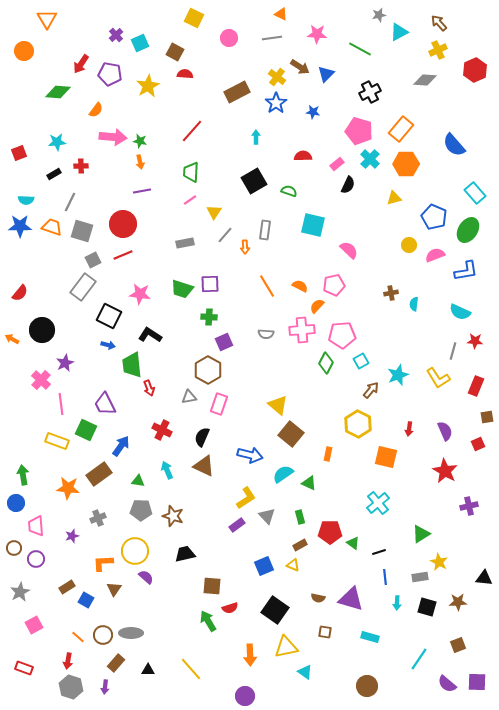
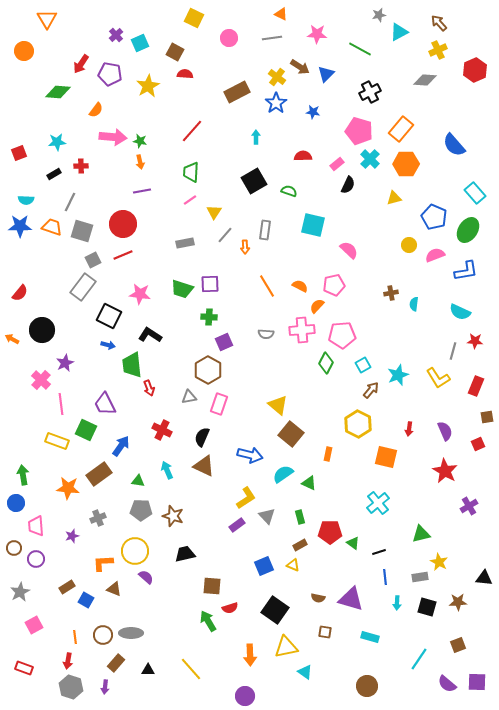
cyan square at (361, 361): moved 2 px right, 4 px down
purple cross at (469, 506): rotated 18 degrees counterclockwise
green triangle at (421, 534): rotated 18 degrees clockwise
brown triangle at (114, 589): rotated 42 degrees counterclockwise
orange line at (78, 637): moved 3 px left; rotated 40 degrees clockwise
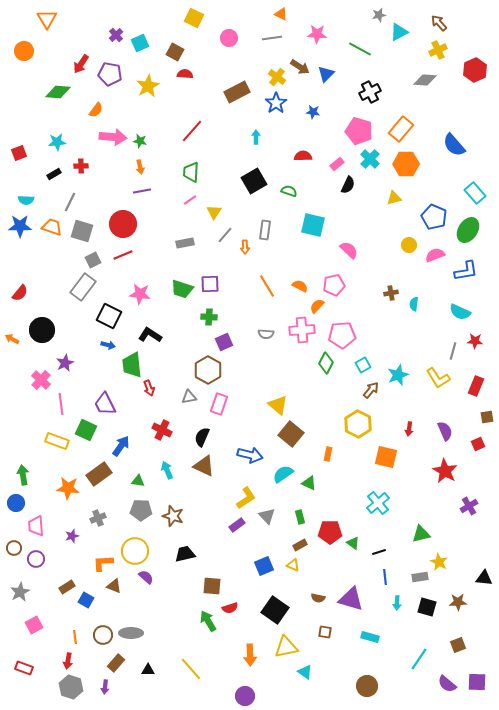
orange arrow at (140, 162): moved 5 px down
brown triangle at (114, 589): moved 3 px up
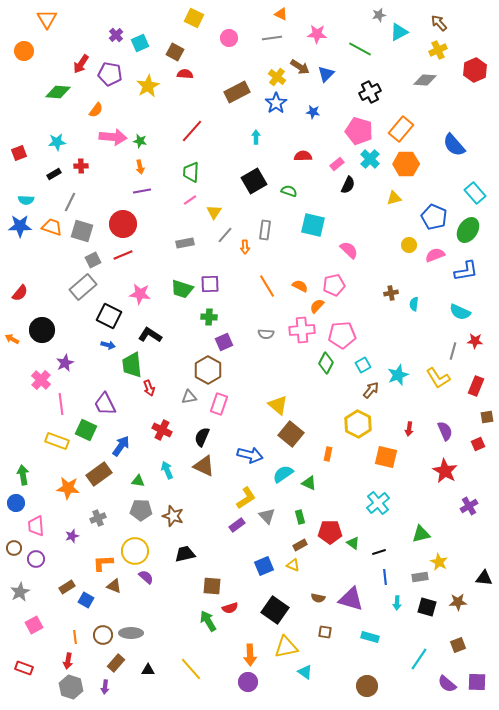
gray rectangle at (83, 287): rotated 12 degrees clockwise
purple circle at (245, 696): moved 3 px right, 14 px up
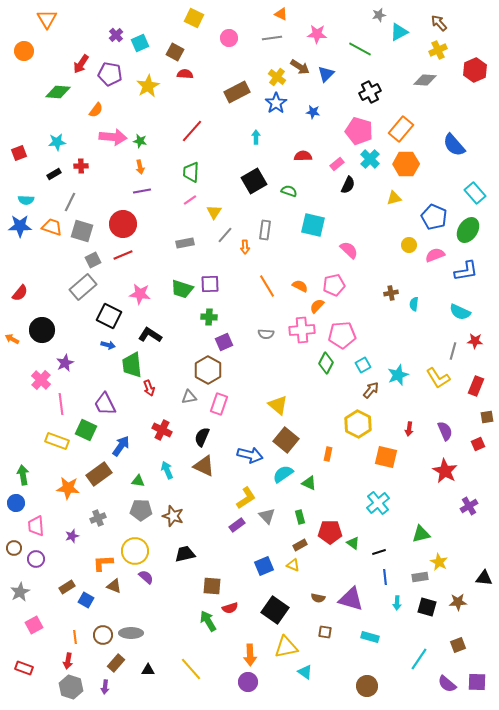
brown square at (291, 434): moved 5 px left, 6 px down
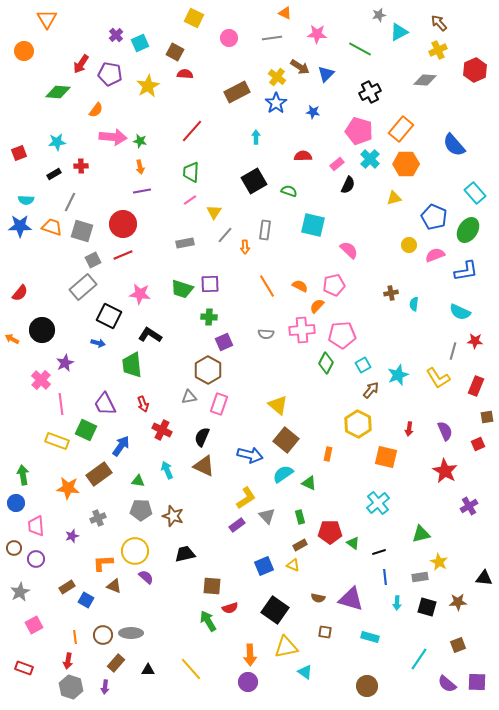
orange triangle at (281, 14): moved 4 px right, 1 px up
blue arrow at (108, 345): moved 10 px left, 2 px up
red arrow at (149, 388): moved 6 px left, 16 px down
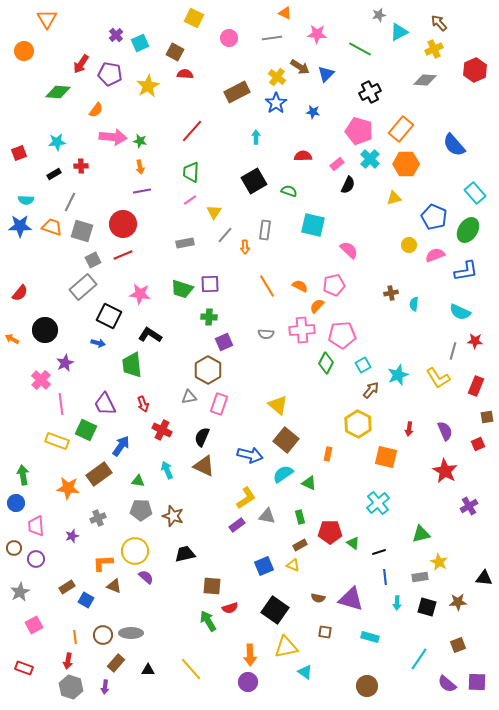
yellow cross at (438, 50): moved 4 px left, 1 px up
black circle at (42, 330): moved 3 px right
gray triangle at (267, 516): rotated 36 degrees counterclockwise
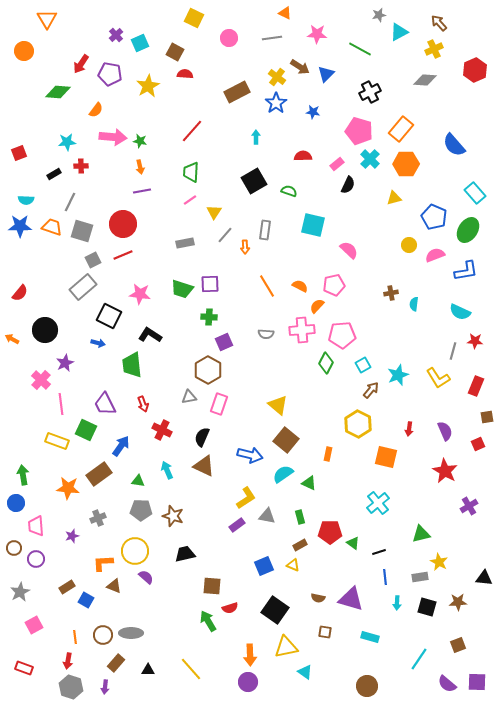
cyan star at (57, 142): moved 10 px right
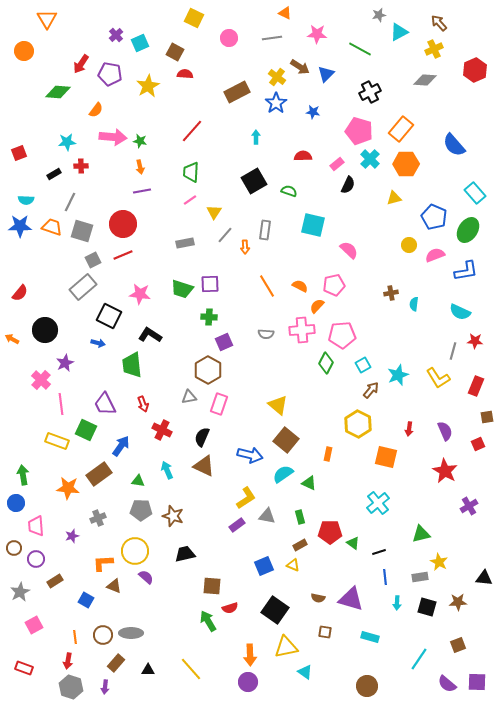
brown rectangle at (67, 587): moved 12 px left, 6 px up
